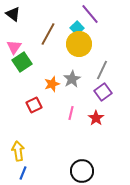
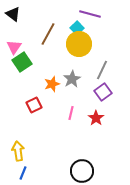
purple line: rotated 35 degrees counterclockwise
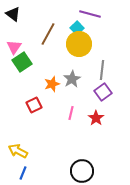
gray line: rotated 18 degrees counterclockwise
yellow arrow: rotated 54 degrees counterclockwise
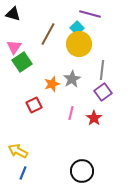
black triangle: rotated 21 degrees counterclockwise
red star: moved 2 px left
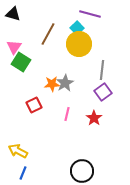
green square: moved 1 px left; rotated 24 degrees counterclockwise
gray star: moved 7 px left, 4 px down
orange star: rotated 14 degrees clockwise
pink line: moved 4 px left, 1 px down
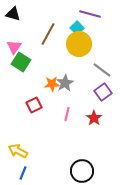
gray line: rotated 60 degrees counterclockwise
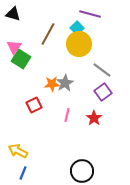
green square: moved 3 px up
pink line: moved 1 px down
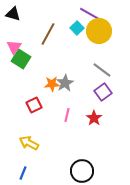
purple line: rotated 15 degrees clockwise
yellow circle: moved 20 px right, 13 px up
yellow arrow: moved 11 px right, 8 px up
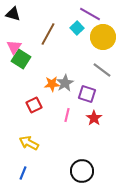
yellow circle: moved 4 px right, 6 px down
purple square: moved 16 px left, 2 px down; rotated 36 degrees counterclockwise
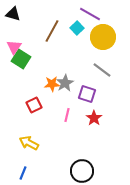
brown line: moved 4 px right, 3 px up
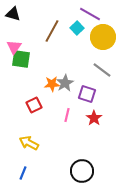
green square: rotated 24 degrees counterclockwise
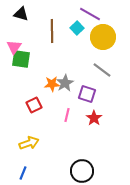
black triangle: moved 8 px right
brown line: rotated 30 degrees counterclockwise
yellow arrow: rotated 132 degrees clockwise
